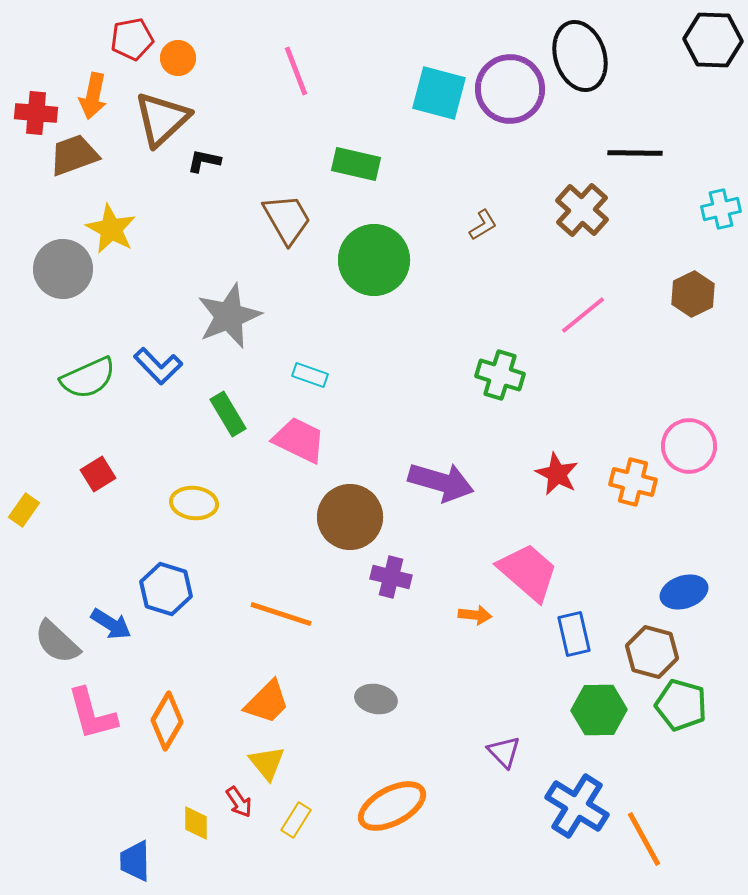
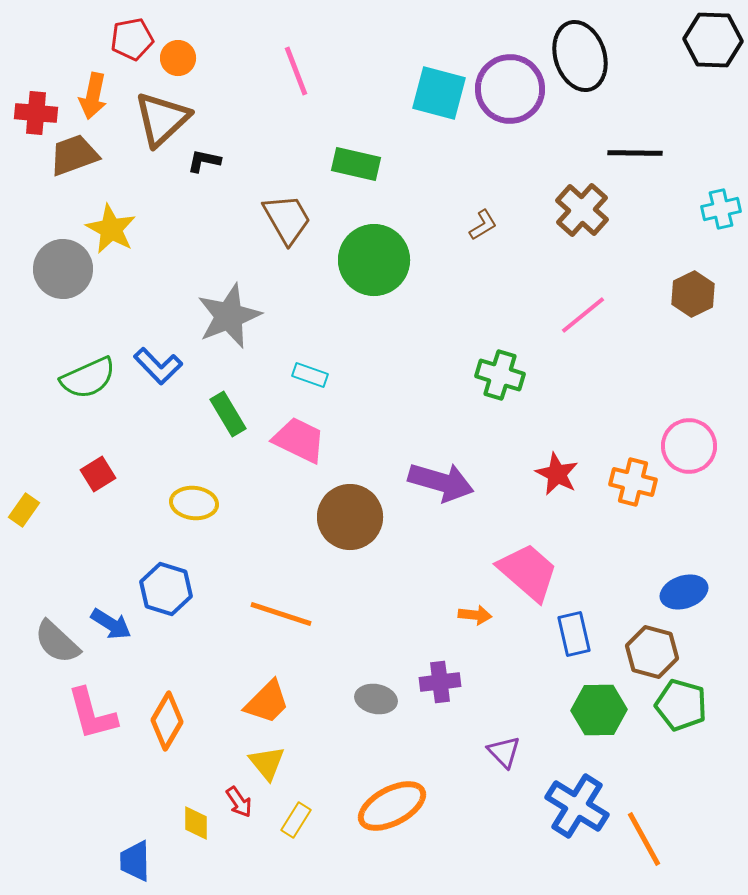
purple cross at (391, 577): moved 49 px right, 105 px down; rotated 21 degrees counterclockwise
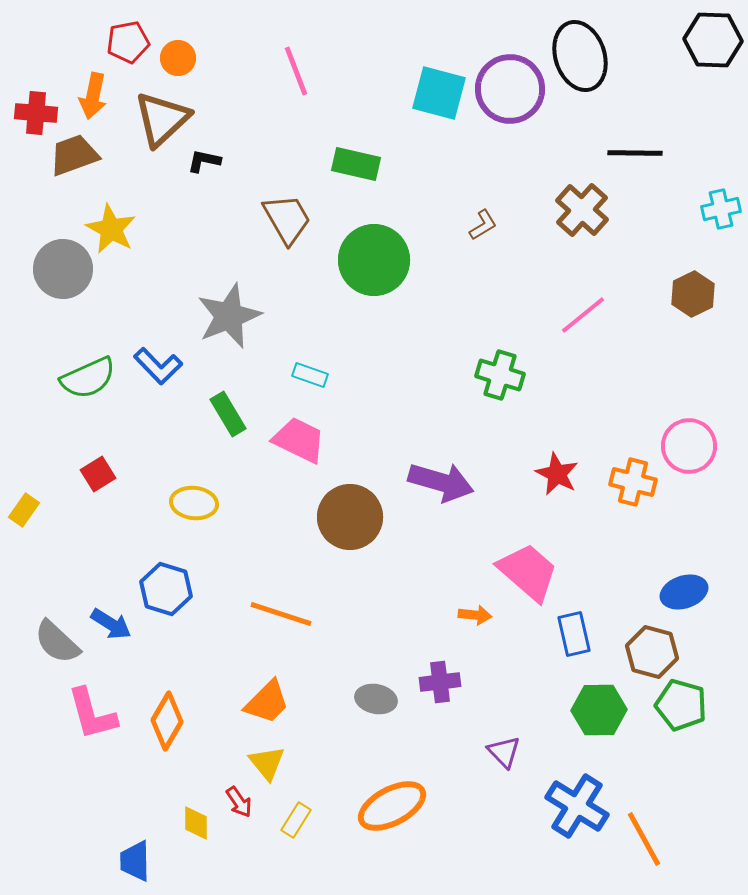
red pentagon at (132, 39): moved 4 px left, 3 px down
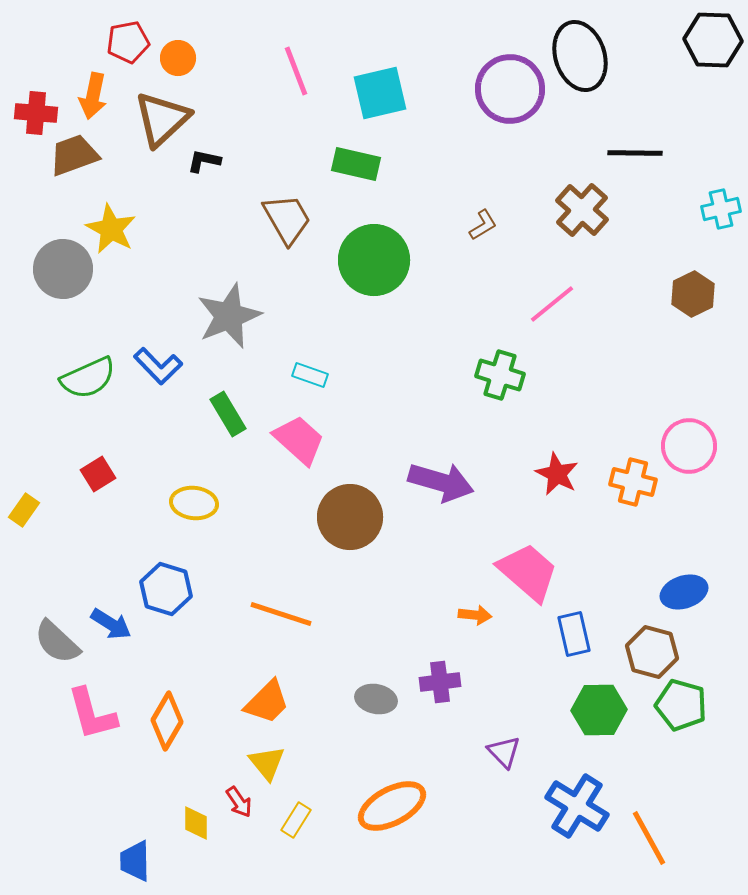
cyan square at (439, 93): moved 59 px left; rotated 28 degrees counterclockwise
pink line at (583, 315): moved 31 px left, 11 px up
pink trapezoid at (299, 440): rotated 16 degrees clockwise
orange line at (644, 839): moved 5 px right, 1 px up
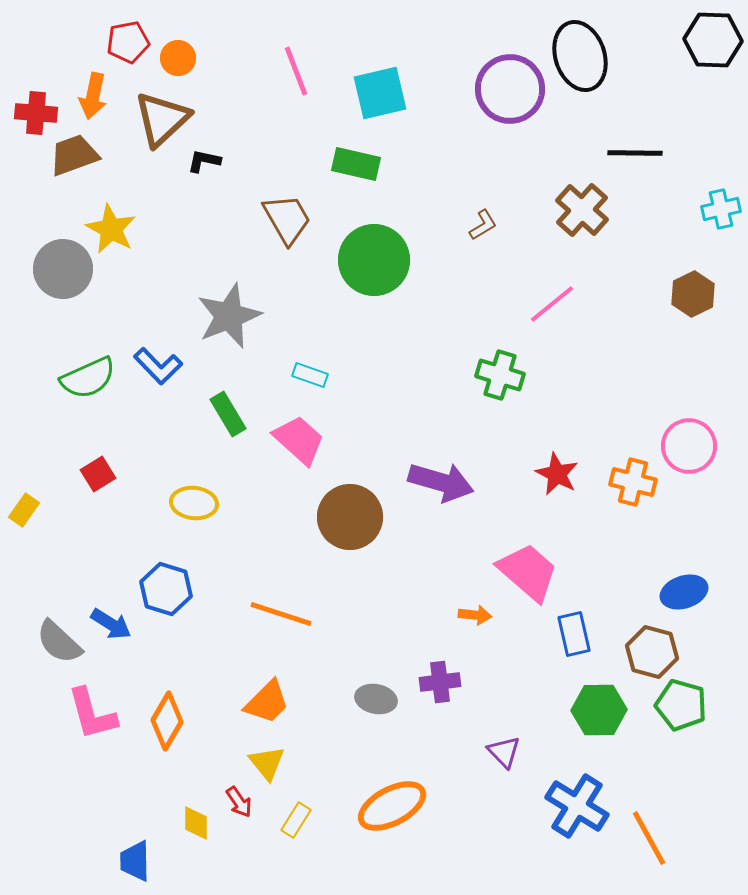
gray semicircle at (57, 642): moved 2 px right
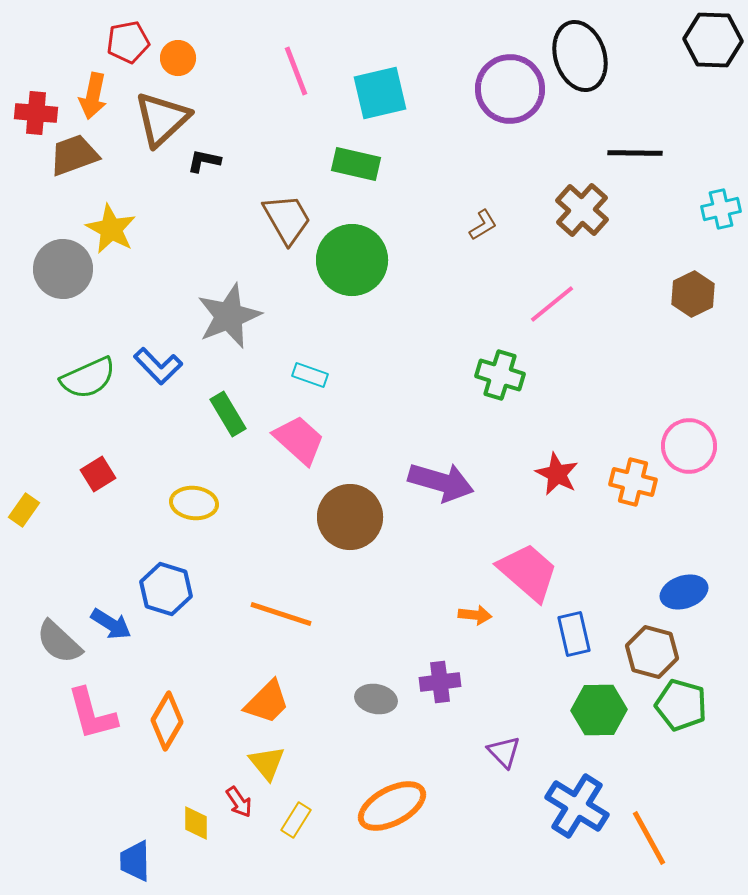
green circle at (374, 260): moved 22 px left
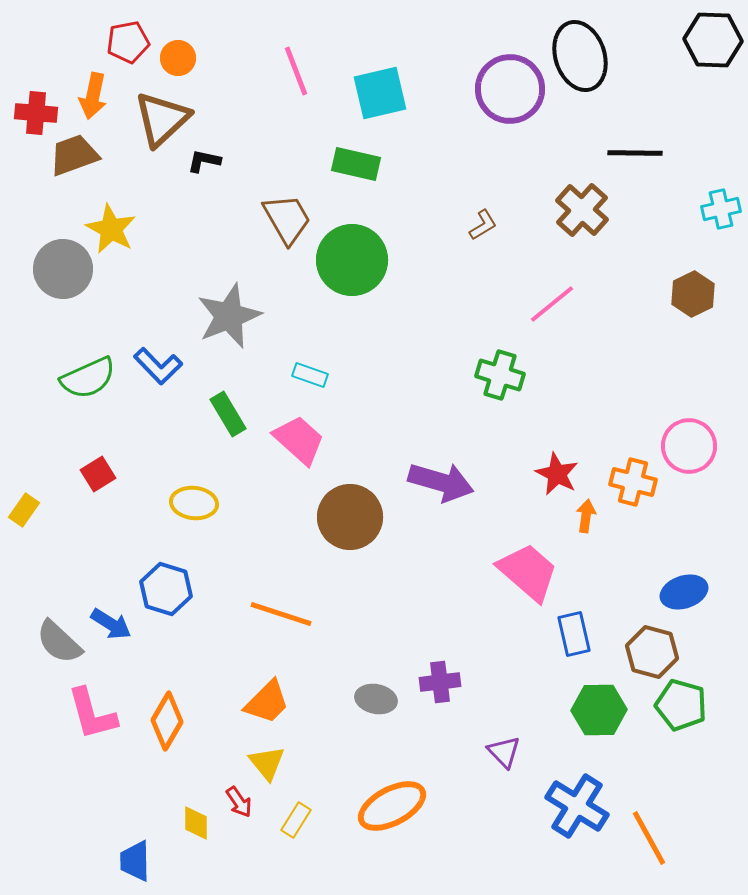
orange arrow at (475, 615): moved 111 px right, 99 px up; rotated 88 degrees counterclockwise
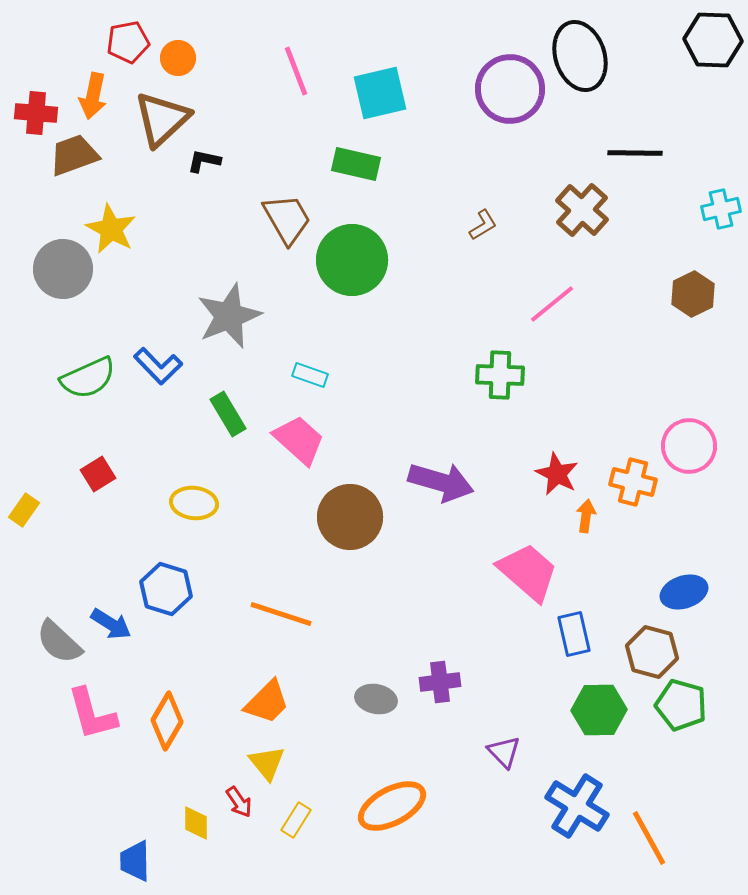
green cross at (500, 375): rotated 15 degrees counterclockwise
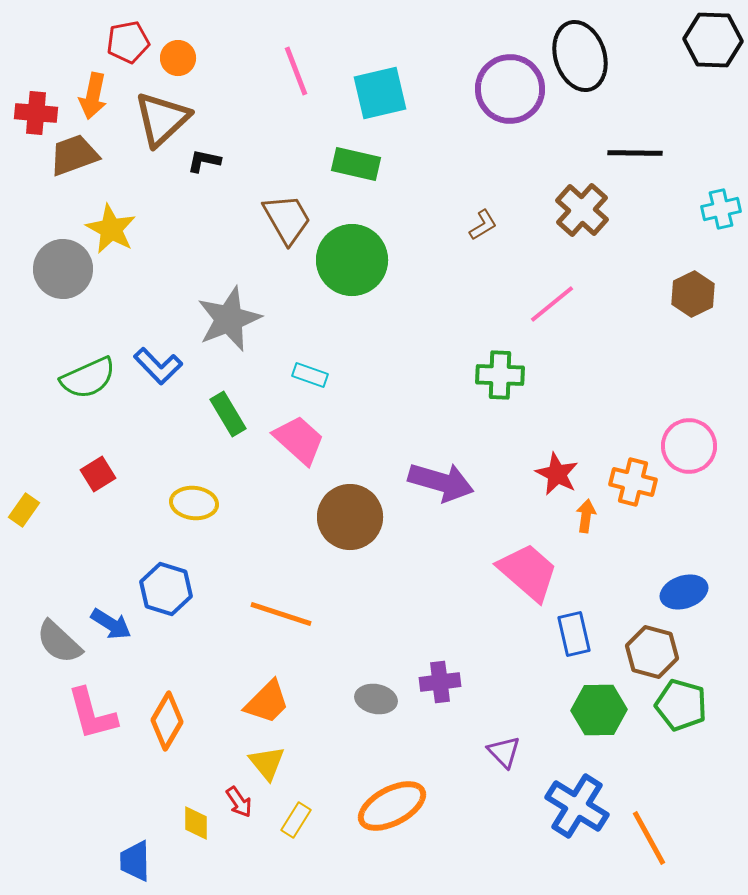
gray star at (229, 316): moved 3 px down
